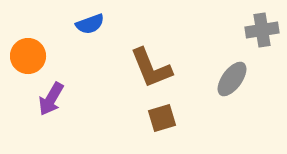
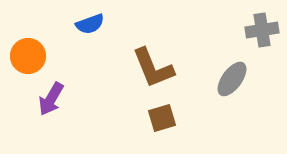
brown L-shape: moved 2 px right
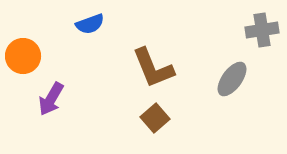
orange circle: moved 5 px left
brown square: moved 7 px left; rotated 24 degrees counterclockwise
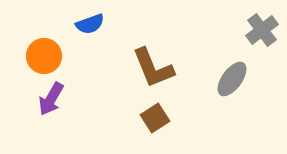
gray cross: rotated 28 degrees counterclockwise
orange circle: moved 21 px right
brown square: rotated 8 degrees clockwise
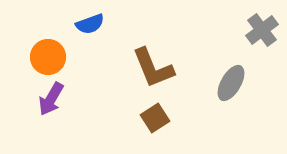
orange circle: moved 4 px right, 1 px down
gray ellipse: moved 1 px left, 4 px down; rotated 6 degrees counterclockwise
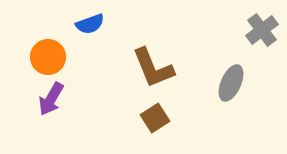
gray ellipse: rotated 6 degrees counterclockwise
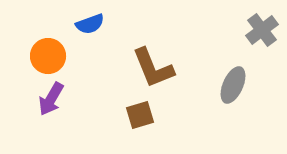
orange circle: moved 1 px up
gray ellipse: moved 2 px right, 2 px down
brown square: moved 15 px left, 3 px up; rotated 16 degrees clockwise
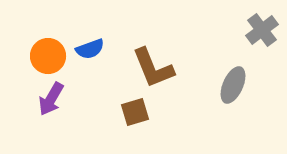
blue semicircle: moved 25 px down
brown square: moved 5 px left, 3 px up
